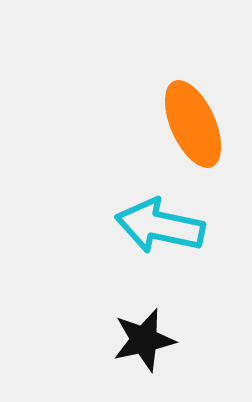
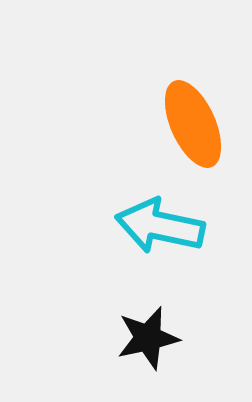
black star: moved 4 px right, 2 px up
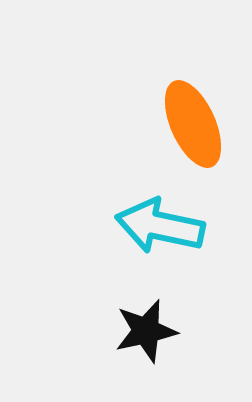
black star: moved 2 px left, 7 px up
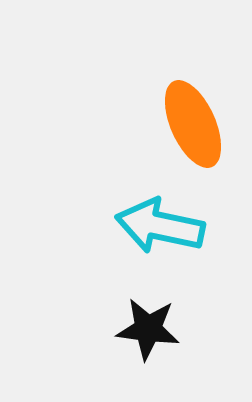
black star: moved 2 px right, 2 px up; rotated 20 degrees clockwise
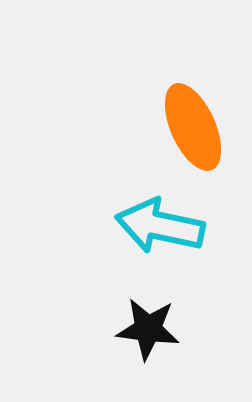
orange ellipse: moved 3 px down
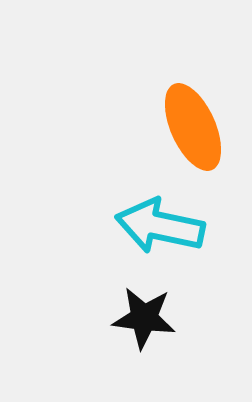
black star: moved 4 px left, 11 px up
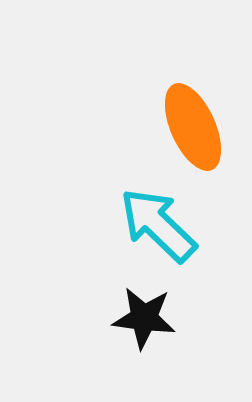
cyan arrow: moved 2 px left, 1 px up; rotated 32 degrees clockwise
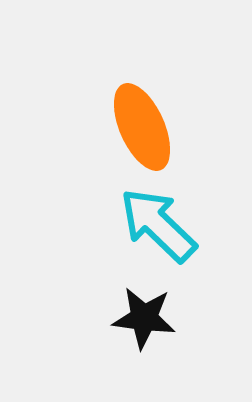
orange ellipse: moved 51 px left
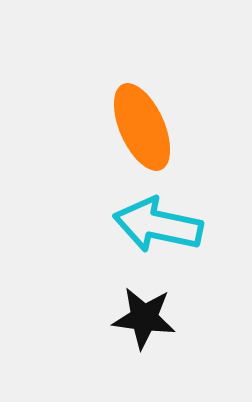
cyan arrow: rotated 32 degrees counterclockwise
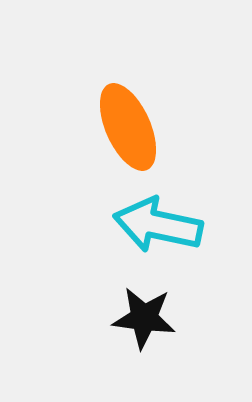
orange ellipse: moved 14 px left
